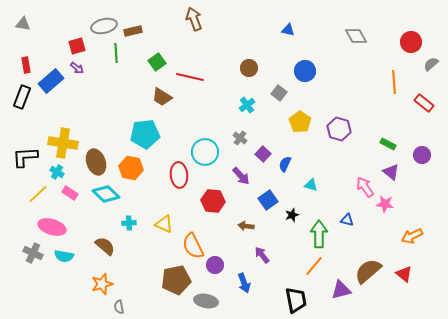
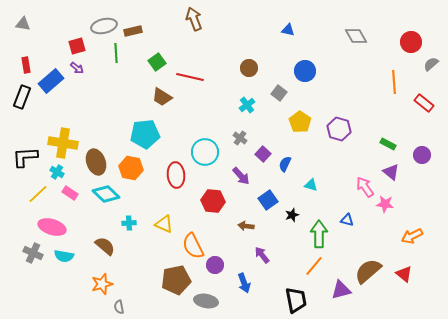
red ellipse at (179, 175): moved 3 px left
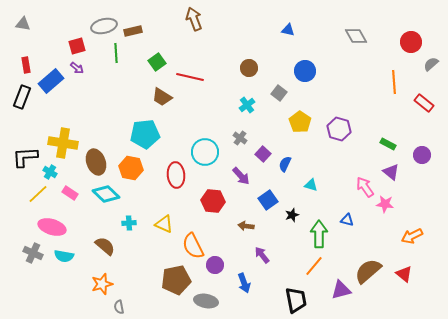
cyan cross at (57, 172): moved 7 px left
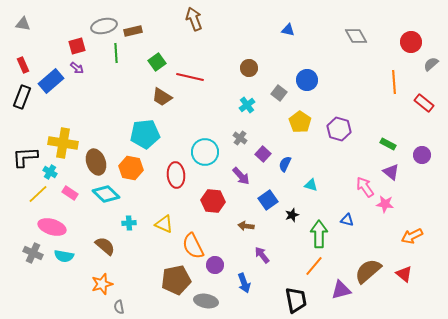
red rectangle at (26, 65): moved 3 px left; rotated 14 degrees counterclockwise
blue circle at (305, 71): moved 2 px right, 9 px down
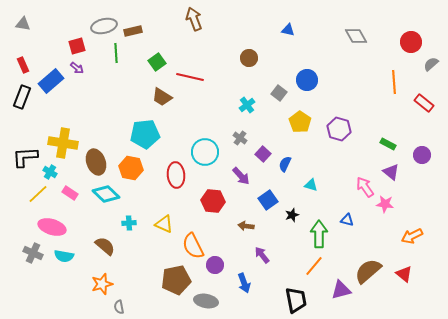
brown circle at (249, 68): moved 10 px up
